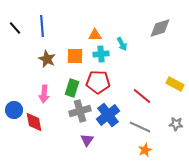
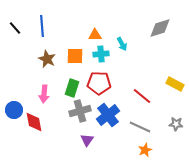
red pentagon: moved 1 px right, 1 px down
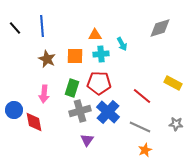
yellow rectangle: moved 2 px left, 1 px up
blue cross: moved 3 px up; rotated 10 degrees counterclockwise
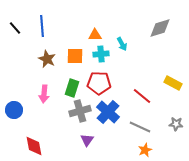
red diamond: moved 24 px down
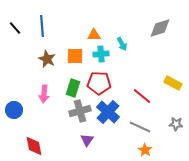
orange triangle: moved 1 px left
green rectangle: moved 1 px right
orange star: rotated 16 degrees counterclockwise
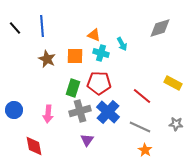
orange triangle: rotated 24 degrees clockwise
cyan cross: moved 1 px up; rotated 21 degrees clockwise
pink arrow: moved 4 px right, 20 px down
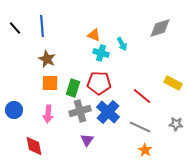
orange square: moved 25 px left, 27 px down
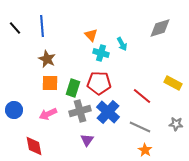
orange triangle: moved 3 px left; rotated 24 degrees clockwise
pink arrow: rotated 60 degrees clockwise
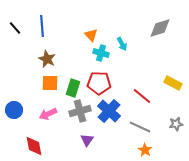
blue cross: moved 1 px right, 1 px up
gray star: rotated 16 degrees counterclockwise
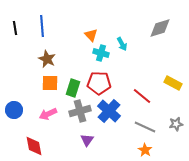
black line: rotated 32 degrees clockwise
gray line: moved 5 px right
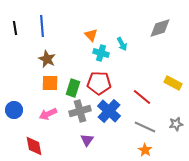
red line: moved 1 px down
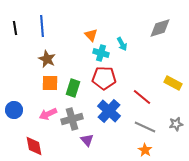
red pentagon: moved 5 px right, 5 px up
gray cross: moved 8 px left, 8 px down
purple triangle: rotated 16 degrees counterclockwise
